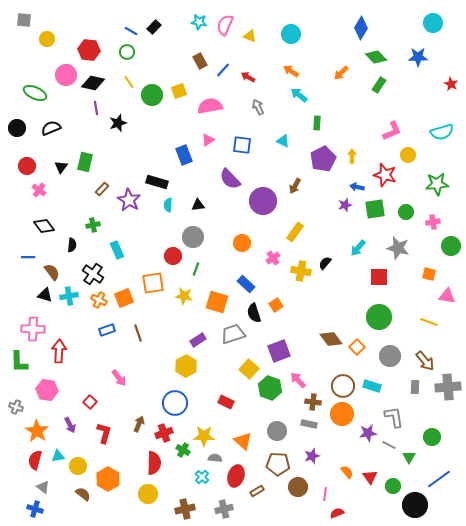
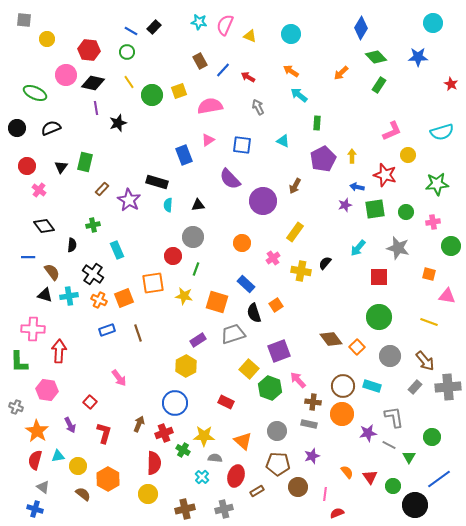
gray rectangle at (415, 387): rotated 40 degrees clockwise
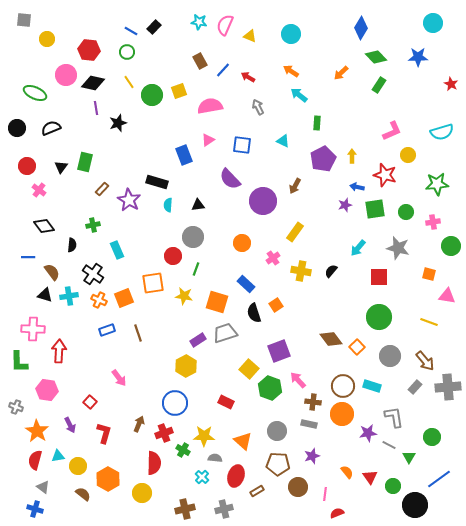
black semicircle at (325, 263): moved 6 px right, 8 px down
gray trapezoid at (233, 334): moved 8 px left, 1 px up
yellow circle at (148, 494): moved 6 px left, 1 px up
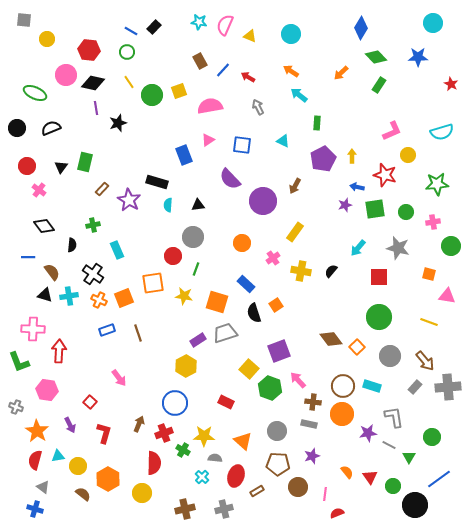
green L-shape at (19, 362): rotated 20 degrees counterclockwise
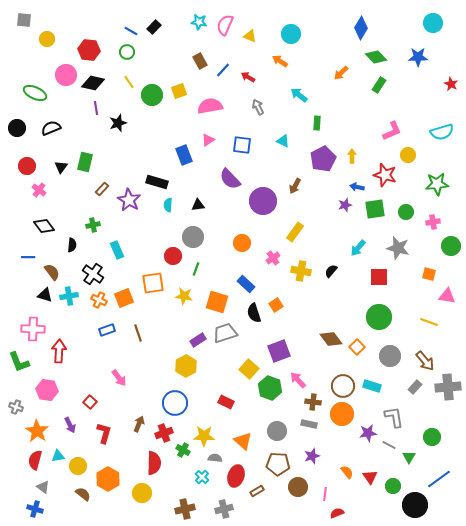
orange arrow at (291, 71): moved 11 px left, 10 px up
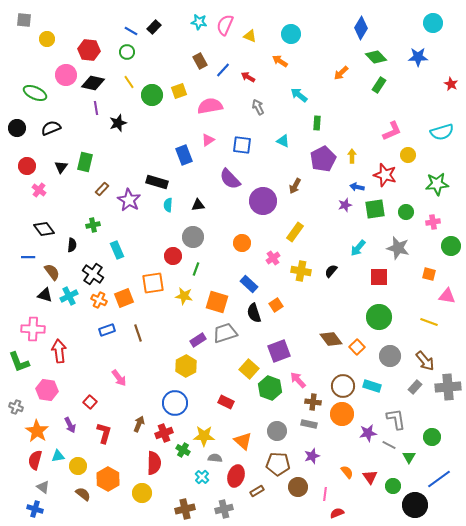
black diamond at (44, 226): moved 3 px down
blue rectangle at (246, 284): moved 3 px right
cyan cross at (69, 296): rotated 18 degrees counterclockwise
red arrow at (59, 351): rotated 10 degrees counterclockwise
gray L-shape at (394, 417): moved 2 px right, 2 px down
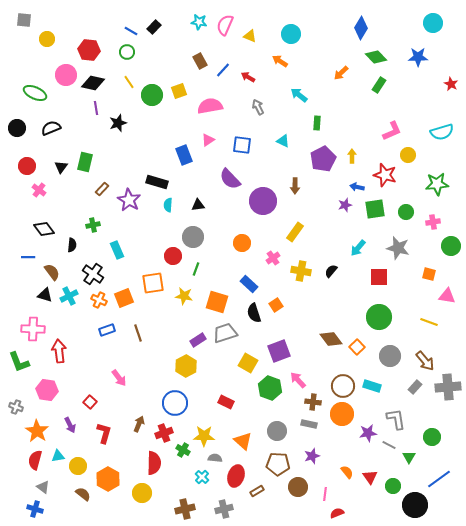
brown arrow at (295, 186): rotated 28 degrees counterclockwise
yellow square at (249, 369): moved 1 px left, 6 px up; rotated 12 degrees counterclockwise
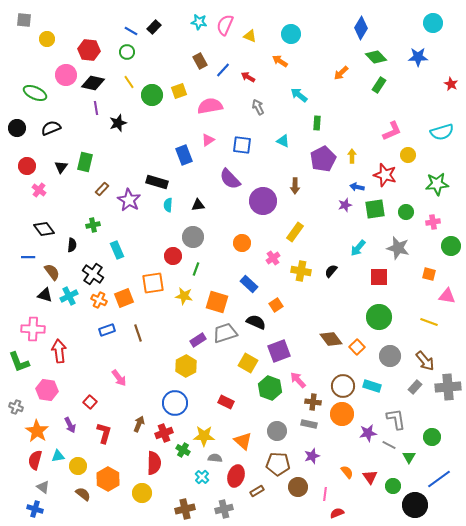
black semicircle at (254, 313): moved 2 px right, 9 px down; rotated 132 degrees clockwise
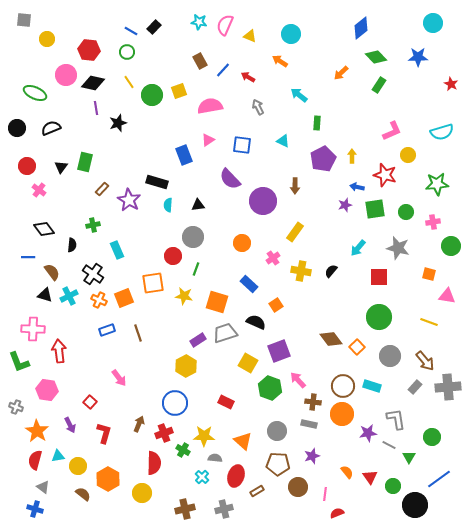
blue diamond at (361, 28): rotated 20 degrees clockwise
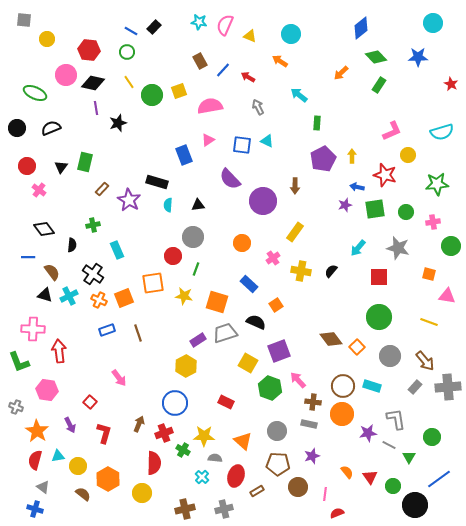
cyan triangle at (283, 141): moved 16 px left
